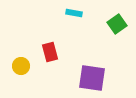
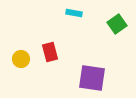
yellow circle: moved 7 px up
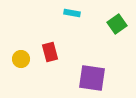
cyan rectangle: moved 2 px left
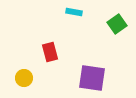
cyan rectangle: moved 2 px right, 1 px up
yellow circle: moved 3 px right, 19 px down
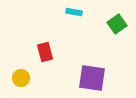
red rectangle: moved 5 px left
yellow circle: moved 3 px left
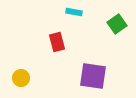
red rectangle: moved 12 px right, 10 px up
purple square: moved 1 px right, 2 px up
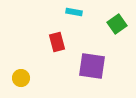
purple square: moved 1 px left, 10 px up
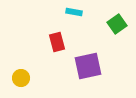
purple square: moved 4 px left; rotated 20 degrees counterclockwise
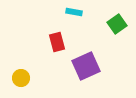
purple square: moved 2 px left; rotated 12 degrees counterclockwise
